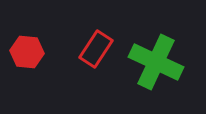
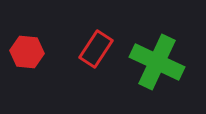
green cross: moved 1 px right
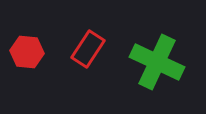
red rectangle: moved 8 px left
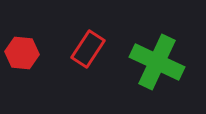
red hexagon: moved 5 px left, 1 px down
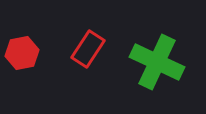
red hexagon: rotated 16 degrees counterclockwise
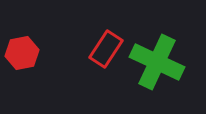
red rectangle: moved 18 px right
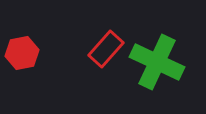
red rectangle: rotated 9 degrees clockwise
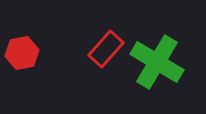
green cross: rotated 6 degrees clockwise
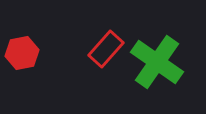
green cross: rotated 4 degrees clockwise
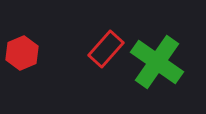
red hexagon: rotated 12 degrees counterclockwise
